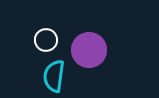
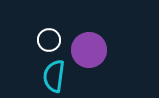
white circle: moved 3 px right
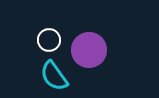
cyan semicircle: rotated 44 degrees counterclockwise
